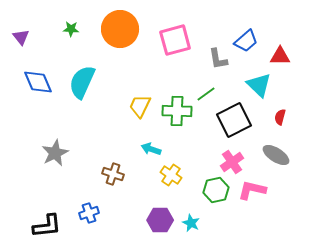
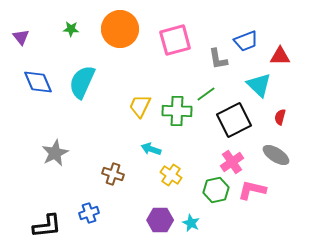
blue trapezoid: rotated 20 degrees clockwise
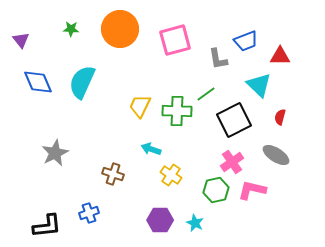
purple triangle: moved 3 px down
cyan star: moved 4 px right
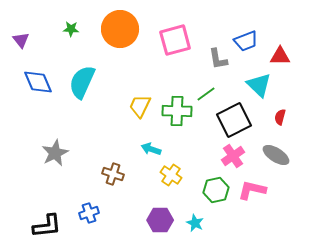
pink cross: moved 1 px right, 6 px up
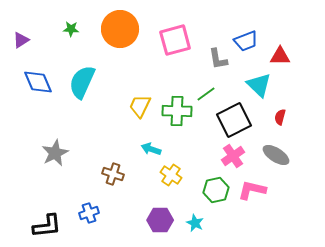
purple triangle: rotated 36 degrees clockwise
